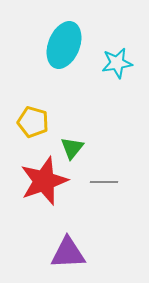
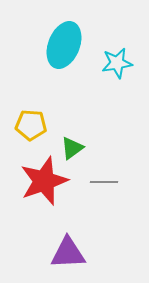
yellow pentagon: moved 2 px left, 3 px down; rotated 12 degrees counterclockwise
green triangle: rotated 15 degrees clockwise
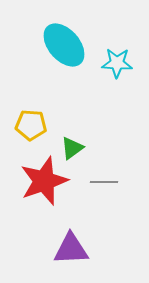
cyan ellipse: rotated 63 degrees counterclockwise
cyan star: rotated 12 degrees clockwise
purple triangle: moved 3 px right, 4 px up
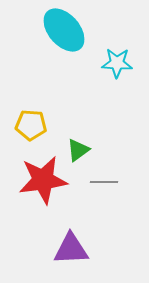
cyan ellipse: moved 15 px up
green triangle: moved 6 px right, 2 px down
red star: moved 1 px left, 1 px up; rotated 12 degrees clockwise
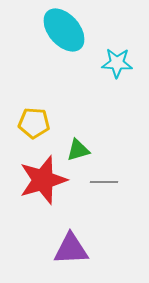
yellow pentagon: moved 3 px right, 2 px up
green triangle: rotated 20 degrees clockwise
red star: rotated 9 degrees counterclockwise
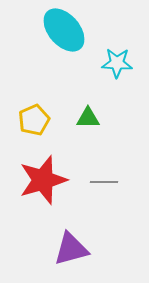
yellow pentagon: moved 3 px up; rotated 28 degrees counterclockwise
green triangle: moved 10 px right, 32 px up; rotated 15 degrees clockwise
purple triangle: rotated 12 degrees counterclockwise
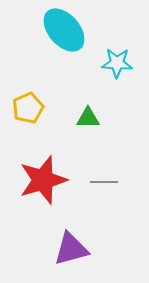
yellow pentagon: moved 6 px left, 12 px up
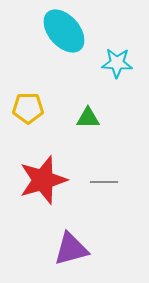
cyan ellipse: moved 1 px down
yellow pentagon: rotated 24 degrees clockwise
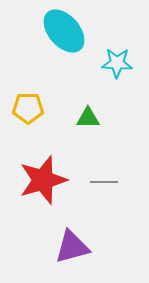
purple triangle: moved 1 px right, 2 px up
